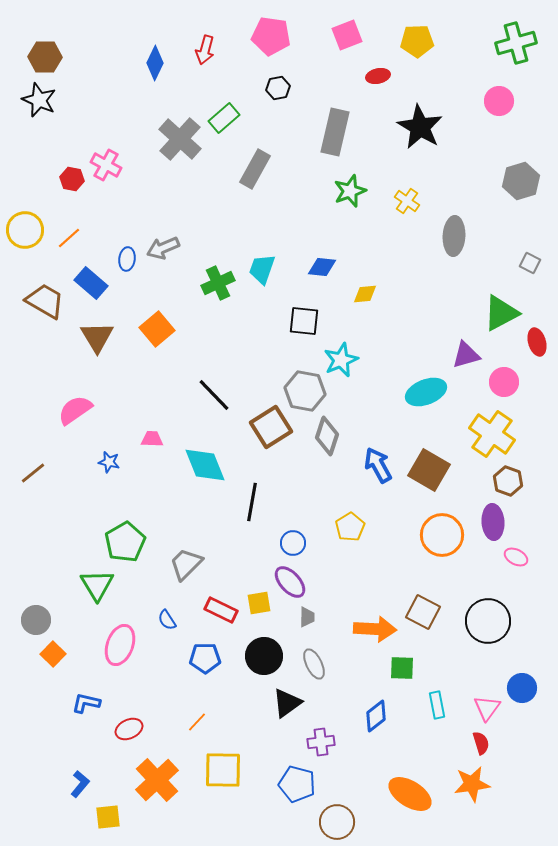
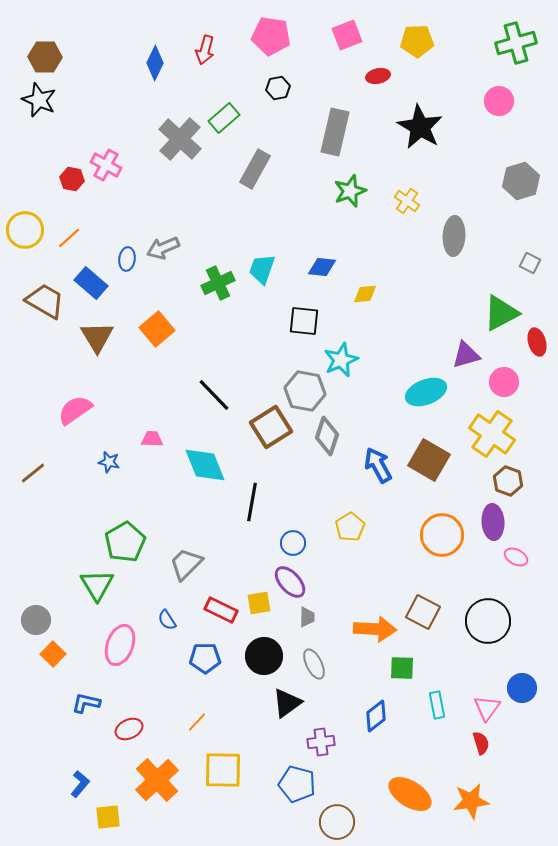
brown square at (429, 470): moved 10 px up
orange star at (472, 784): moved 1 px left, 17 px down
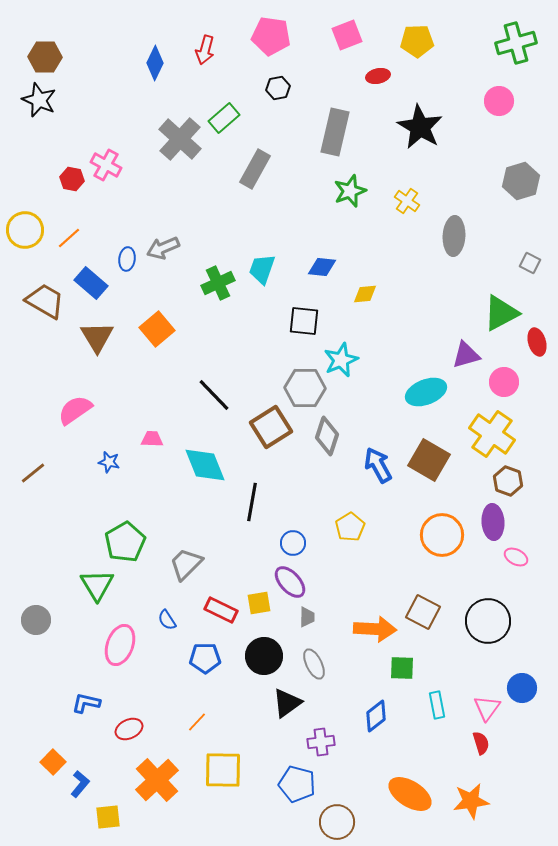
gray hexagon at (305, 391): moved 3 px up; rotated 9 degrees counterclockwise
orange square at (53, 654): moved 108 px down
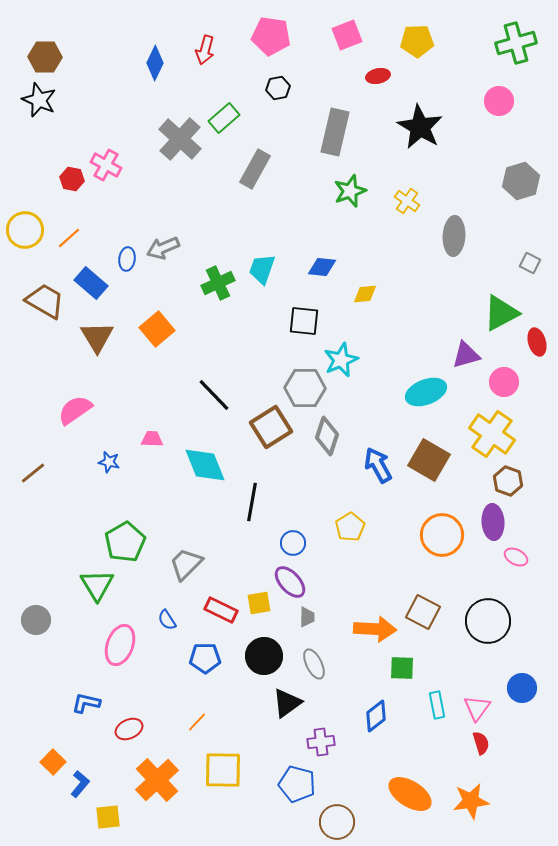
pink triangle at (487, 708): moved 10 px left
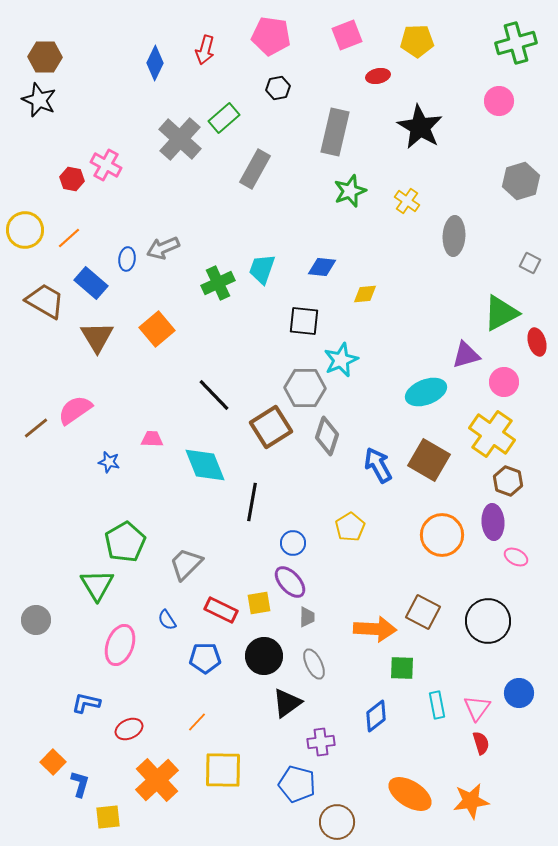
brown line at (33, 473): moved 3 px right, 45 px up
blue circle at (522, 688): moved 3 px left, 5 px down
blue L-shape at (80, 784): rotated 24 degrees counterclockwise
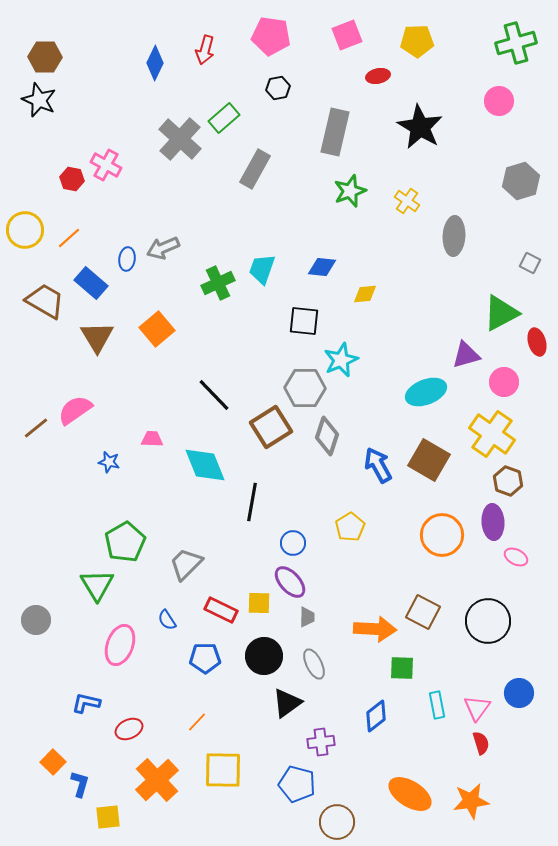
yellow square at (259, 603): rotated 10 degrees clockwise
